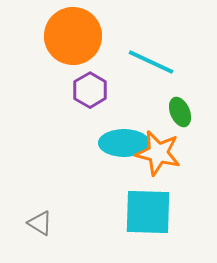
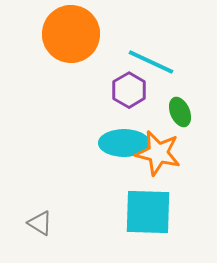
orange circle: moved 2 px left, 2 px up
purple hexagon: moved 39 px right
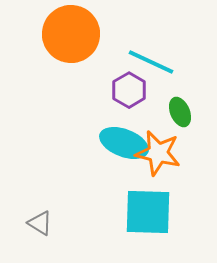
cyan ellipse: rotated 21 degrees clockwise
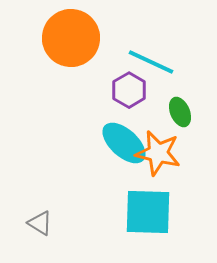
orange circle: moved 4 px down
cyan ellipse: rotated 21 degrees clockwise
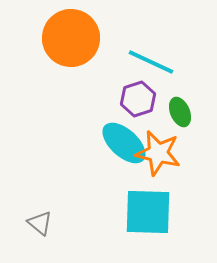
purple hexagon: moved 9 px right, 9 px down; rotated 12 degrees clockwise
gray triangle: rotated 8 degrees clockwise
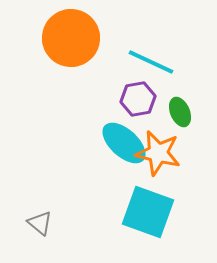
purple hexagon: rotated 8 degrees clockwise
cyan square: rotated 18 degrees clockwise
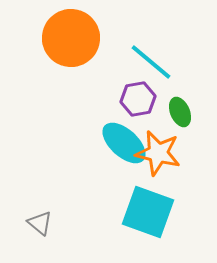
cyan line: rotated 15 degrees clockwise
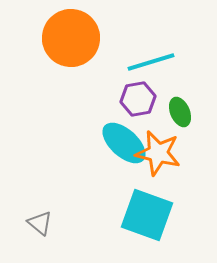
cyan line: rotated 57 degrees counterclockwise
cyan square: moved 1 px left, 3 px down
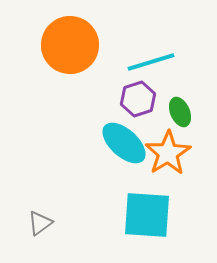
orange circle: moved 1 px left, 7 px down
purple hexagon: rotated 8 degrees counterclockwise
orange star: moved 10 px right; rotated 27 degrees clockwise
cyan square: rotated 16 degrees counterclockwise
gray triangle: rotated 44 degrees clockwise
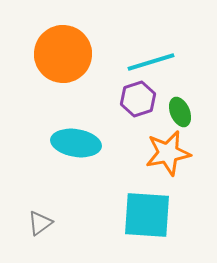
orange circle: moved 7 px left, 9 px down
cyan ellipse: moved 48 px left; rotated 33 degrees counterclockwise
orange star: rotated 21 degrees clockwise
